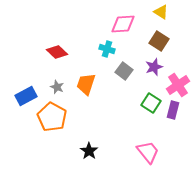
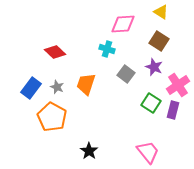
red diamond: moved 2 px left
purple star: rotated 30 degrees counterclockwise
gray square: moved 2 px right, 3 px down
blue rectangle: moved 5 px right, 8 px up; rotated 25 degrees counterclockwise
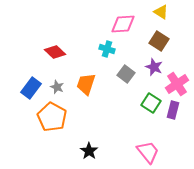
pink cross: moved 1 px left, 1 px up
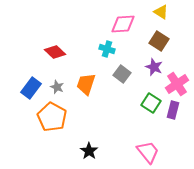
gray square: moved 4 px left
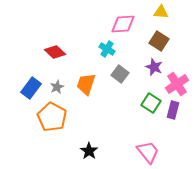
yellow triangle: rotated 28 degrees counterclockwise
cyan cross: rotated 14 degrees clockwise
gray square: moved 2 px left
gray star: rotated 24 degrees clockwise
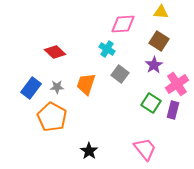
purple star: moved 2 px up; rotated 18 degrees clockwise
gray star: rotated 24 degrees clockwise
pink trapezoid: moved 3 px left, 3 px up
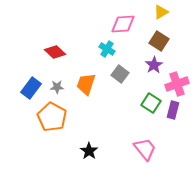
yellow triangle: rotated 35 degrees counterclockwise
pink cross: rotated 15 degrees clockwise
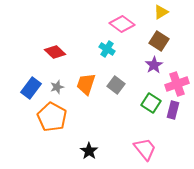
pink diamond: moved 1 px left; rotated 40 degrees clockwise
gray square: moved 4 px left, 11 px down
gray star: rotated 16 degrees counterclockwise
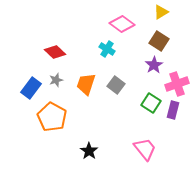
gray star: moved 1 px left, 7 px up
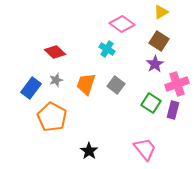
purple star: moved 1 px right, 1 px up
